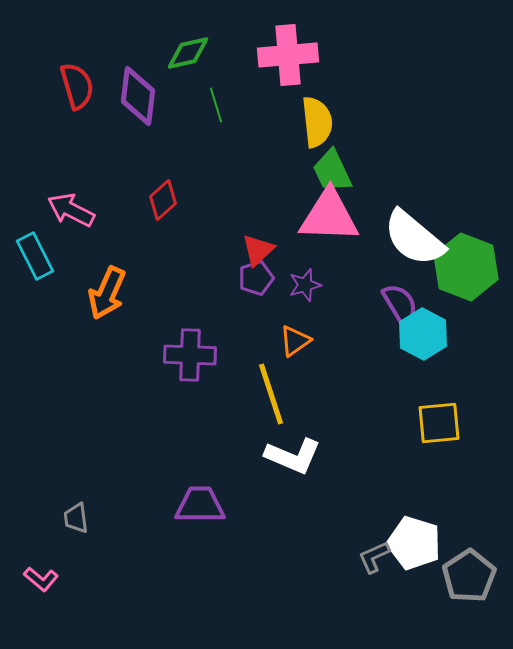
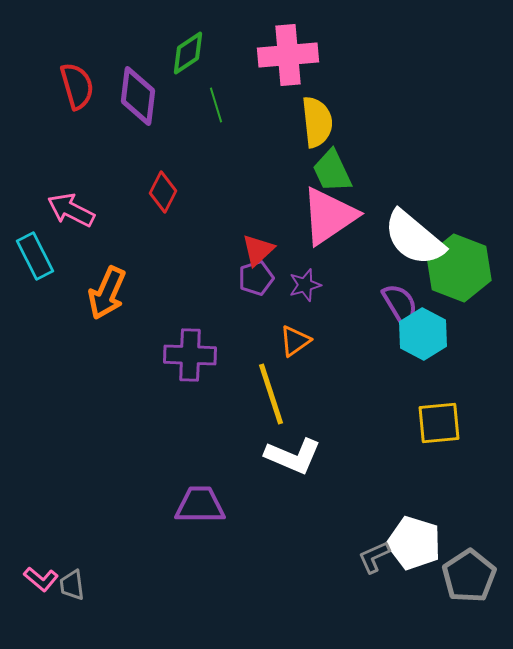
green diamond: rotated 21 degrees counterclockwise
red diamond: moved 8 px up; rotated 21 degrees counterclockwise
pink triangle: rotated 36 degrees counterclockwise
green hexagon: moved 7 px left, 1 px down
gray trapezoid: moved 4 px left, 67 px down
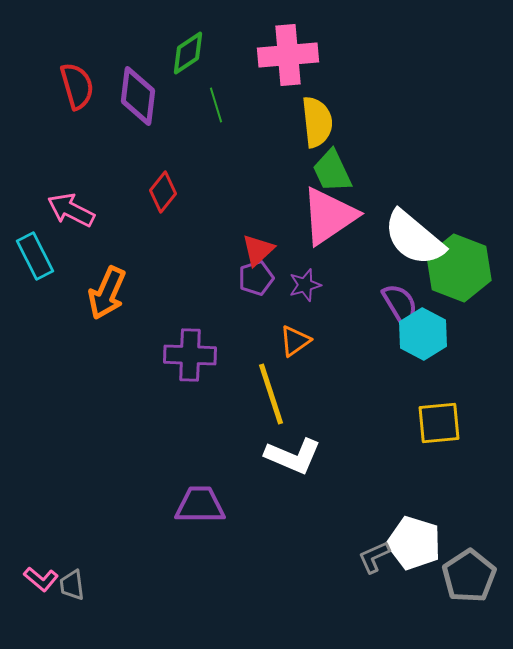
red diamond: rotated 12 degrees clockwise
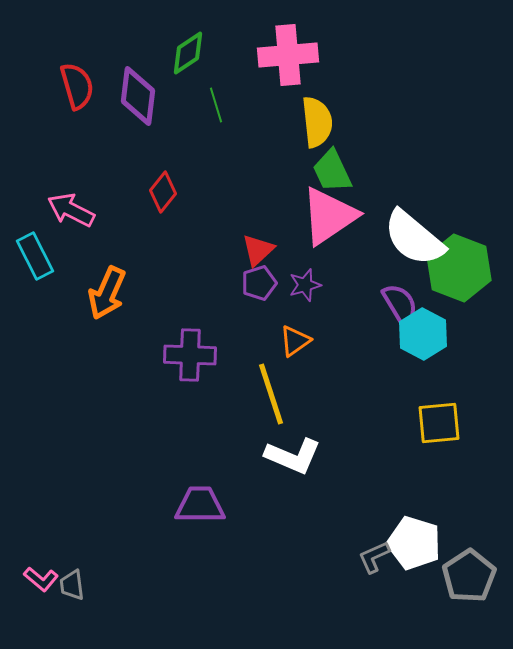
purple pentagon: moved 3 px right, 5 px down
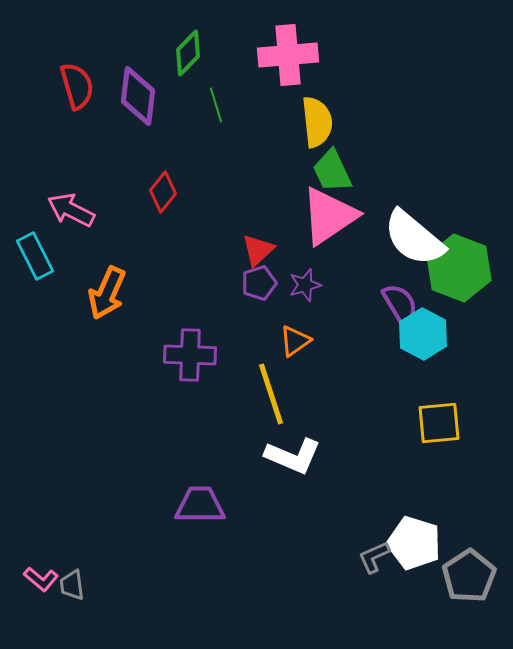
green diamond: rotated 12 degrees counterclockwise
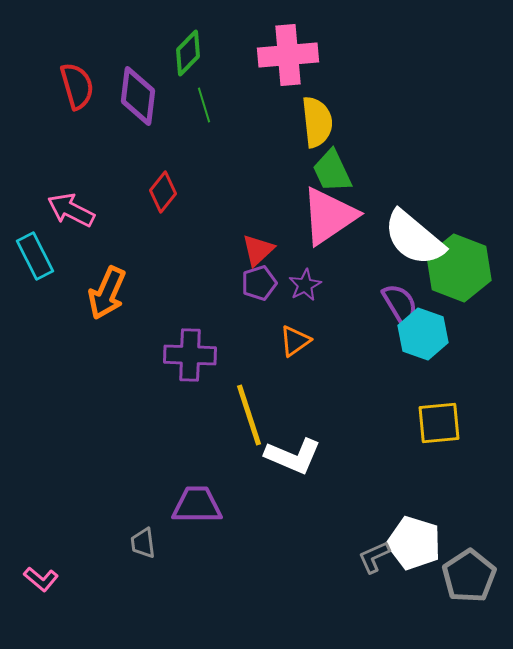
green line: moved 12 px left
purple star: rotated 12 degrees counterclockwise
cyan hexagon: rotated 9 degrees counterclockwise
yellow line: moved 22 px left, 21 px down
purple trapezoid: moved 3 px left
gray trapezoid: moved 71 px right, 42 px up
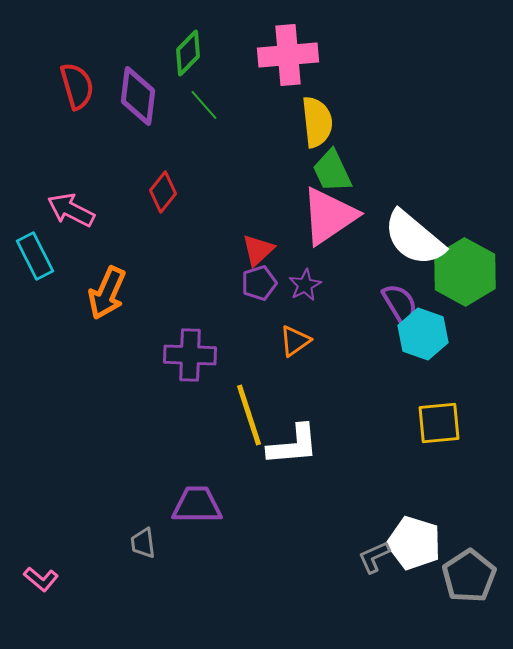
green line: rotated 24 degrees counterclockwise
green hexagon: moved 6 px right, 4 px down; rotated 8 degrees clockwise
white L-shape: moved 11 px up; rotated 28 degrees counterclockwise
